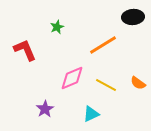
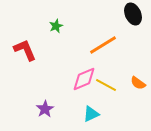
black ellipse: moved 3 px up; rotated 70 degrees clockwise
green star: moved 1 px left, 1 px up
pink diamond: moved 12 px right, 1 px down
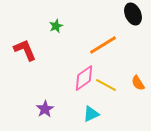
pink diamond: moved 1 px up; rotated 12 degrees counterclockwise
orange semicircle: rotated 21 degrees clockwise
